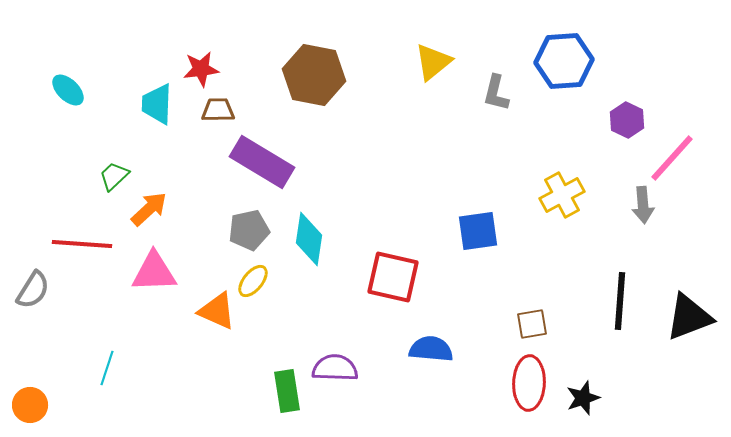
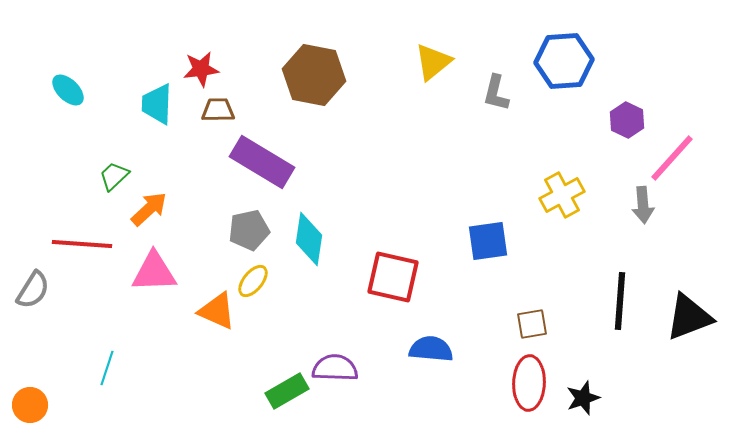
blue square: moved 10 px right, 10 px down
green rectangle: rotated 69 degrees clockwise
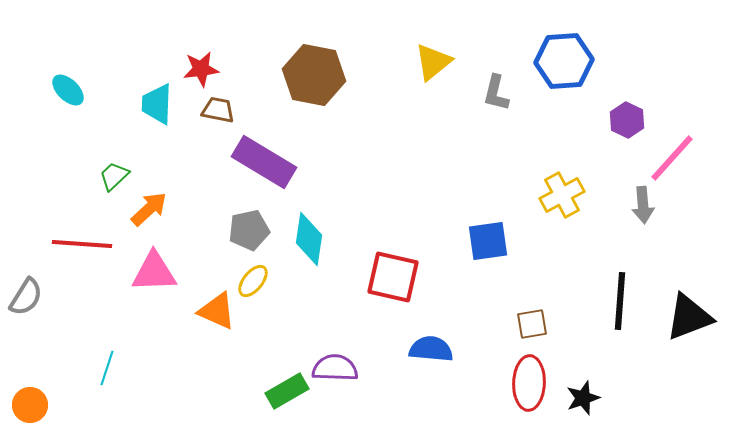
brown trapezoid: rotated 12 degrees clockwise
purple rectangle: moved 2 px right
gray semicircle: moved 7 px left, 7 px down
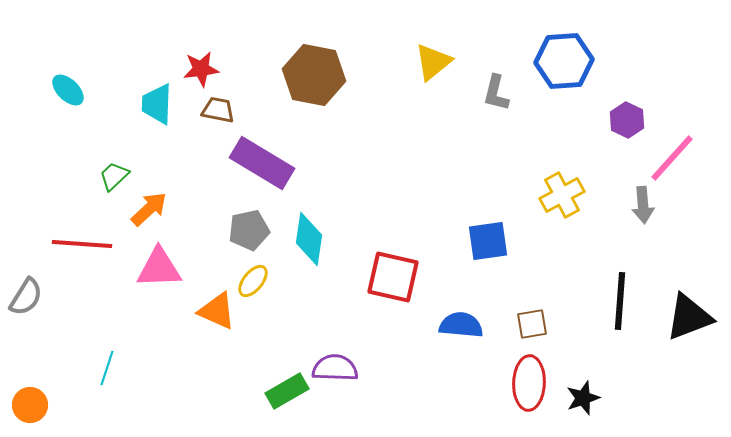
purple rectangle: moved 2 px left, 1 px down
pink triangle: moved 5 px right, 4 px up
blue semicircle: moved 30 px right, 24 px up
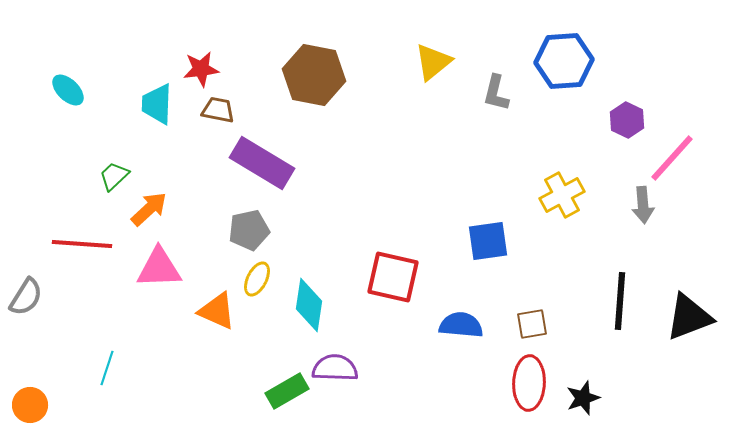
cyan diamond: moved 66 px down
yellow ellipse: moved 4 px right, 2 px up; rotated 12 degrees counterclockwise
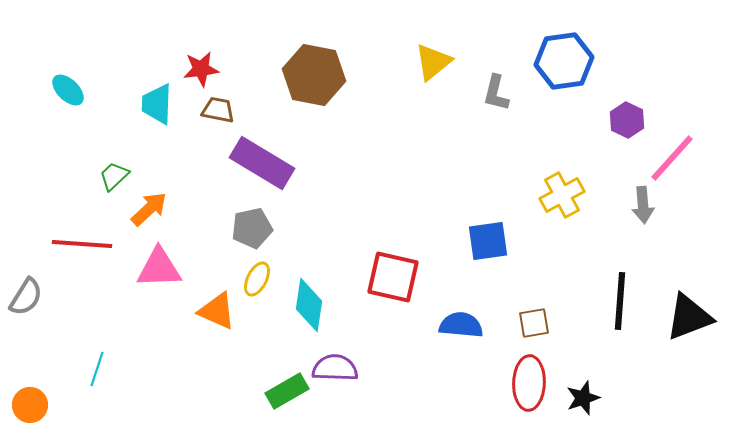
blue hexagon: rotated 4 degrees counterclockwise
gray pentagon: moved 3 px right, 2 px up
brown square: moved 2 px right, 1 px up
cyan line: moved 10 px left, 1 px down
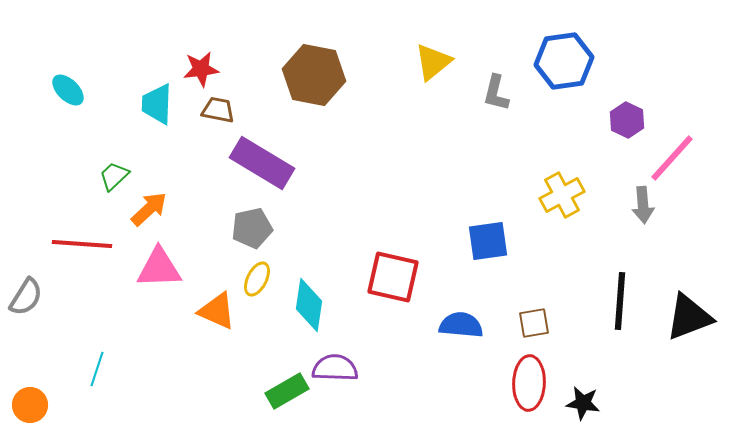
black star: moved 5 px down; rotated 28 degrees clockwise
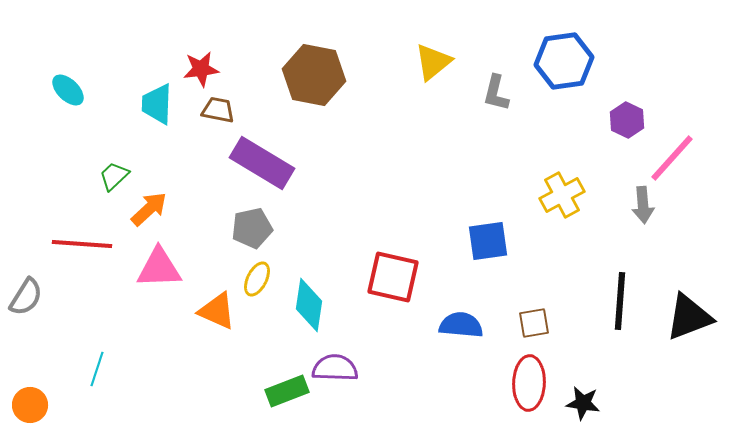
green rectangle: rotated 9 degrees clockwise
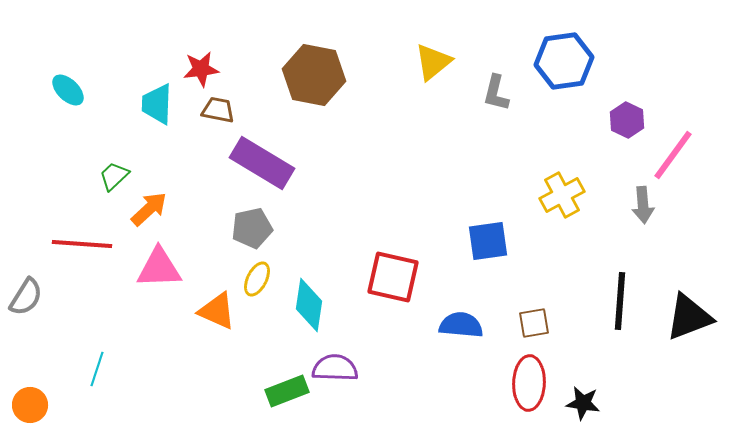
pink line: moved 1 px right, 3 px up; rotated 6 degrees counterclockwise
